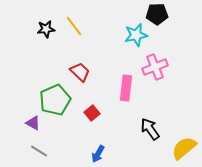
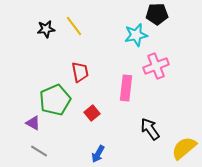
pink cross: moved 1 px right, 1 px up
red trapezoid: rotated 35 degrees clockwise
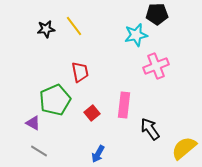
pink rectangle: moved 2 px left, 17 px down
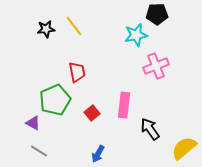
red trapezoid: moved 3 px left
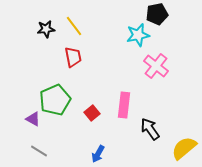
black pentagon: rotated 10 degrees counterclockwise
cyan star: moved 2 px right
pink cross: rotated 30 degrees counterclockwise
red trapezoid: moved 4 px left, 15 px up
purple triangle: moved 4 px up
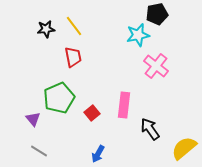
green pentagon: moved 4 px right, 2 px up
purple triangle: rotated 21 degrees clockwise
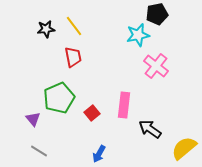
black arrow: rotated 20 degrees counterclockwise
blue arrow: moved 1 px right
